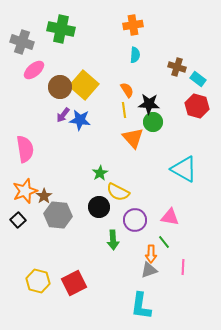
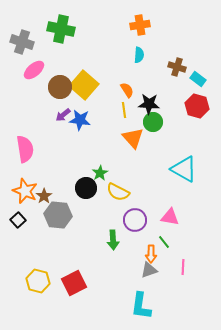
orange cross: moved 7 px right
cyan semicircle: moved 4 px right
purple arrow: rotated 14 degrees clockwise
orange star: rotated 30 degrees counterclockwise
black circle: moved 13 px left, 19 px up
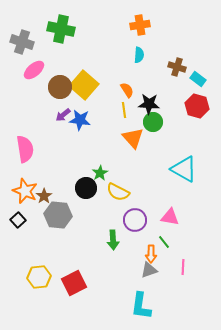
yellow hexagon: moved 1 px right, 4 px up; rotated 20 degrees counterclockwise
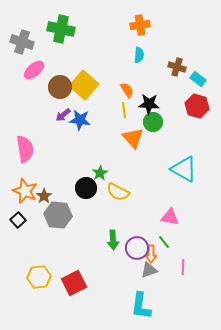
purple circle: moved 2 px right, 28 px down
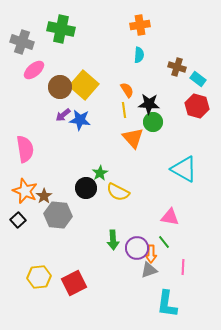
cyan L-shape: moved 26 px right, 2 px up
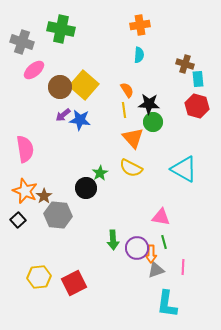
brown cross: moved 8 px right, 3 px up
cyan rectangle: rotated 49 degrees clockwise
yellow semicircle: moved 13 px right, 24 px up
pink triangle: moved 9 px left
green line: rotated 24 degrees clockwise
gray triangle: moved 7 px right
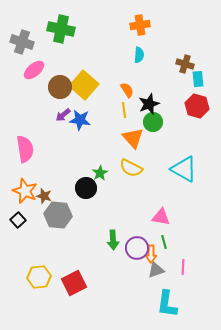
black star: rotated 25 degrees counterclockwise
brown star: rotated 21 degrees counterclockwise
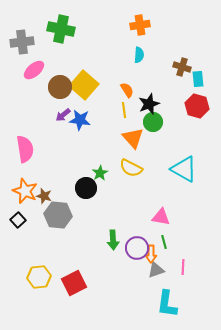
gray cross: rotated 25 degrees counterclockwise
brown cross: moved 3 px left, 3 px down
